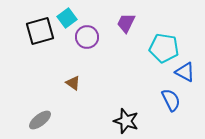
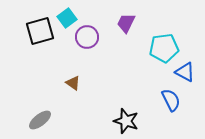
cyan pentagon: rotated 16 degrees counterclockwise
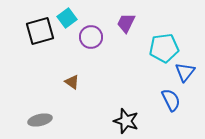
purple circle: moved 4 px right
blue triangle: rotated 40 degrees clockwise
brown triangle: moved 1 px left, 1 px up
gray ellipse: rotated 25 degrees clockwise
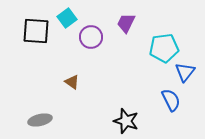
black square: moved 4 px left; rotated 20 degrees clockwise
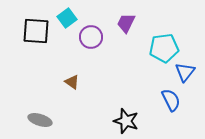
gray ellipse: rotated 30 degrees clockwise
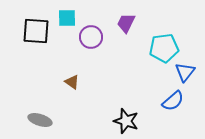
cyan square: rotated 36 degrees clockwise
blue semicircle: moved 2 px right, 1 px down; rotated 75 degrees clockwise
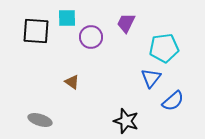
blue triangle: moved 34 px left, 6 px down
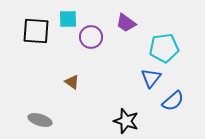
cyan square: moved 1 px right, 1 px down
purple trapezoid: rotated 80 degrees counterclockwise
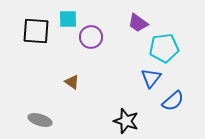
purple trapezoid: moved 12 px right
